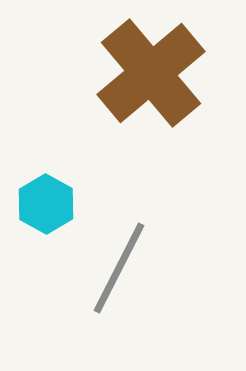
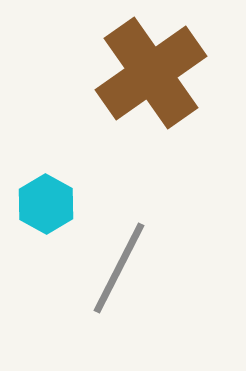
brown cross: rotated 5 degrees clockwise
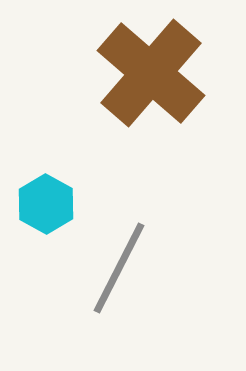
brown cross: rotated 14 degrees counterclockwise
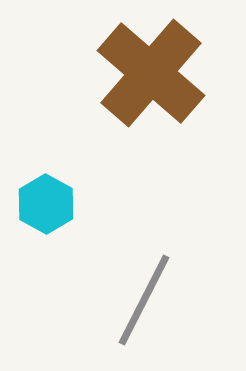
gray line: moved 25 px right, 32 px down
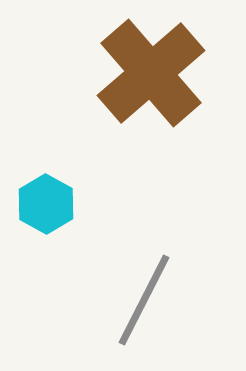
brown cross: rotated 8 degrees clockwise
